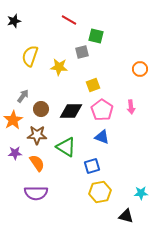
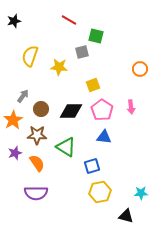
blue triangle: moved 2 px right; rotated 14 degrees counterclockwise
purple star: rotated 16 degrees counterclockwise
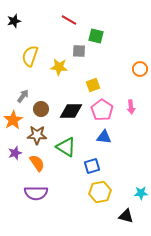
gray square: moved 3 px left, 1 px up; rotated 16 degrees clockwise
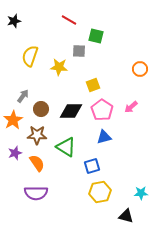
pink arrow: rotated 56 degrees clockwise
blue triangle: rotated 21 degrees counterclockwise
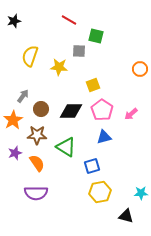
pink arrow: moved 7 px down
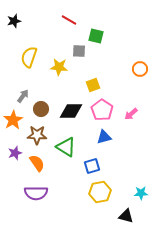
yellow semicircle: moved 1 px left, 1 px down
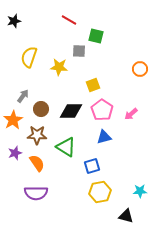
cyan star: moved 1 px left, 2 px up
